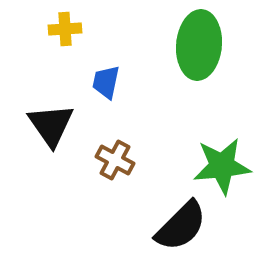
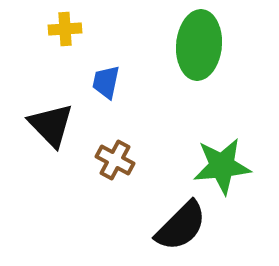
black triangle: rotated 9 degrees counterclockwise
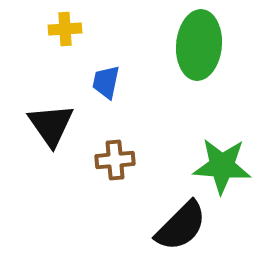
black triangle: rotated 9 degrees clockwise
brown cross: rotated 33 degrees counterclockwise
green star: rotated 10 degrees clockwise
